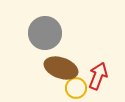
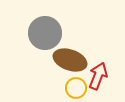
brown ellipse: moved 9 px right, 8 px up
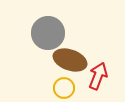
gray circle: moved 3 px right
yellow circle: moved 12 px left
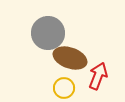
brown ellipse: moved 2 px up
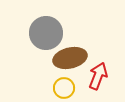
gray circle: moved 2 px left
brown ellipse: rotated 32 degrees counterclockwise
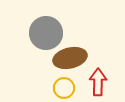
red arrow: moved 6 px down; rotated 20 degrees counterclockwise
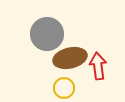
gray circle: moved 1 px right, 1 px down
red arrow: moved 16 px up; rotated 8 degrees counterclockwise
